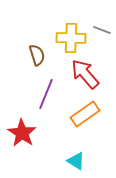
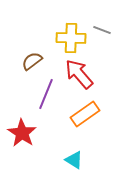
brown semicircle: moved 5 px left, 6 px down; rotated 110 degrees counterclockwise
red arrow: moved 6 px left
cyan triangle: moved 2 px left, 1 px up
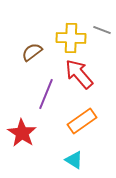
brown semicircle: moved 9 px up
orange rectangle: moved 3 px left, 7 px down
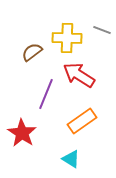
yellow cross: moved 4 px left
red arrow: moved 1 px down; rotated 16 degrees counterclockwise
cyan triangle: moved 3 px left, 1 px up
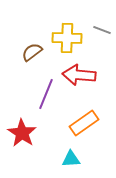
red arrow: rotated 28 degrees counterclockwise
orange rectangle: moved 2 px right, 2 px down
cyan triangle: rotated 36 degrees counterclockwise
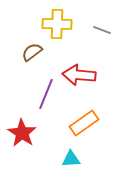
yellow cross: moved 10 px left, 14 px up
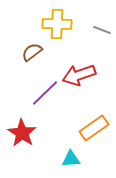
red arrow: rotated 24 degrees counterclockwise
purple line: moved 1 px left, 1 px up; rotated 24 degrees clockwise
orange rectangle: moved 10 px right, 5 px down
